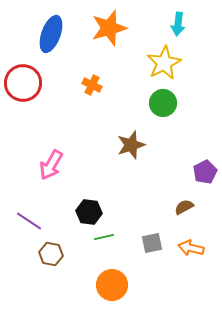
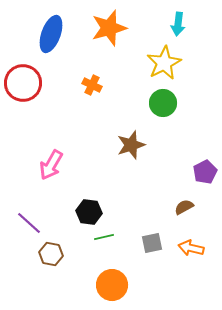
purple line: moved 2 px down; rotated 8 degrees clockwise
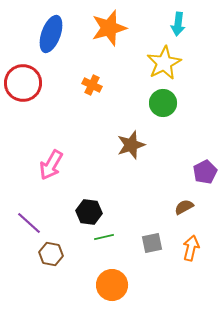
orange arrow: rotated 90 degrees clockwise
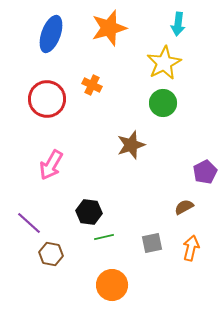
red circle: moved 24 px right, 16 px down
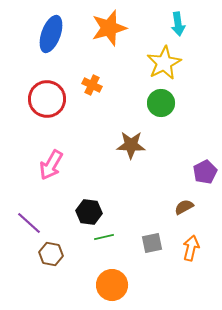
cyan arrow: rotated 15 degrees counterclockwise
green circle: moved 2 px left
brown star: rotated 20 degrees clockwise
